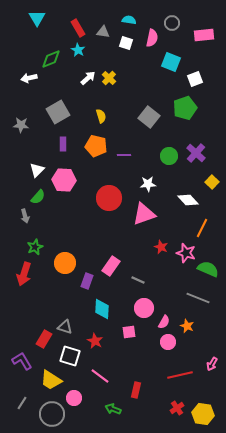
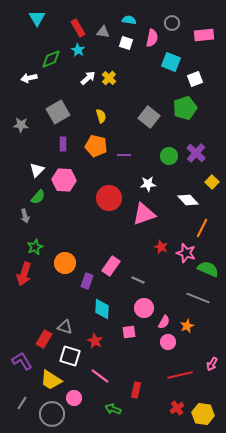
orange star at (187, 326): rotated 24 degrees clockwise
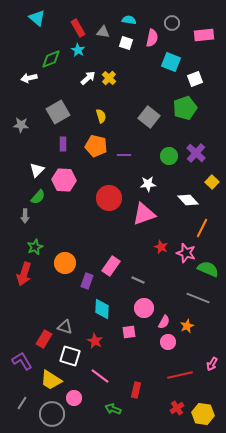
cyan triangle at (37, 18): rotated 18 degrees counterclockwise
gray arrow at (25, 216): rotated 16 degrees clockwise
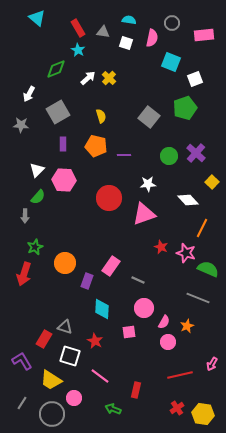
green diamond at (51, 59): moved 5 px right, 10 px down
white arrow at (29, 78): moved 16 px down; rotated 49 degrees counterclockwise
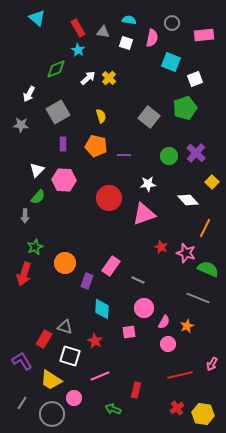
orange line at (202, 228): moved 3 px right
pink circle at (168, 342): moved 2 px down
pink line at (100, 376): rotated 60 degrees counterclockwise
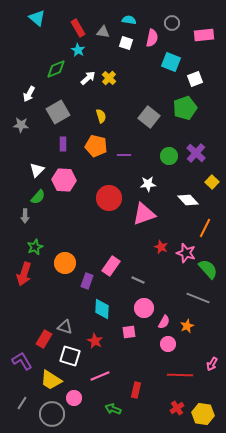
green semicircle at (208, 269): rotated 25 degrees clockwise
red line at (180, 375): rotated 15 degrees clockwise
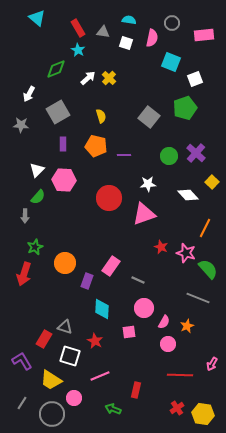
white diamond at (188, 200): moved 5 px up
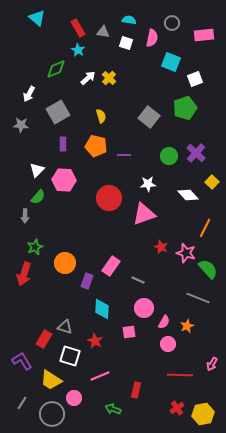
yellow hexagon at (203, 414): rotated 20 degrees counterclockwise
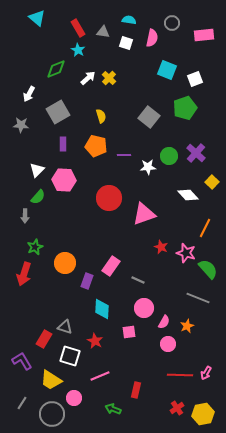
cyan square at (171, 62): moved 4 px left, 8 px down
white star at (148, 184): moved 17 px up
pink arrow at (212, 364): moved 6 px left, 9 px down
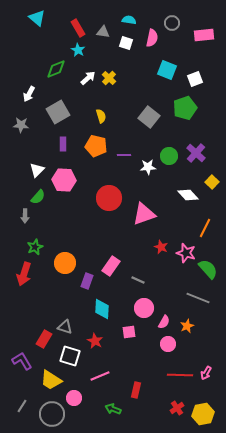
gray line at (22, 403): moved 3 px down
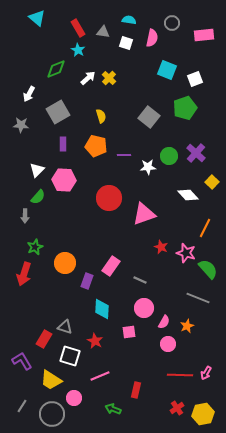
gray line at (138, 280): moved 2 px right
